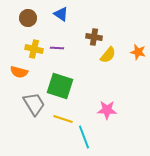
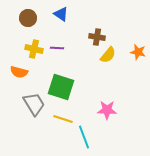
brown cross: moved 3 px right
green square: moved 1 px right, 1 px down
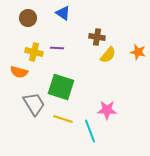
blue triangle: moved 2 px right, 1 px up
yellow cross: moved 3 px down
cyan line: moved 6 px right, 6 px up
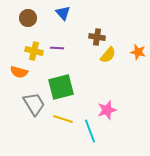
blue triangle: rotated 14 degrees clockwise
yellow cross: moved 1 px up
green square: rotated 32 degrees counterclockwise
pink star: rotated 18 degrees counterclockwise
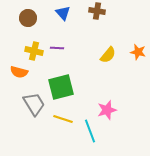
brown cross: moved 26 px up
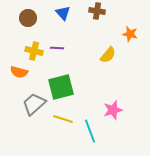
orange star: moved 8 px left, 18 px up
gray trapezoid: rotated 100 degrees counterclockwise
pink star: moved 6 px right
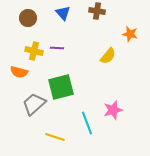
yellow semicircle: moved 1 px down
yellow line: moved 8 px left, 18 px down
cyan line: moved 3 px left, 8 px up
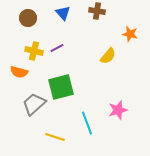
purple line: rotated 32 degrees counterclockwise
pink star: moved 5 px right
